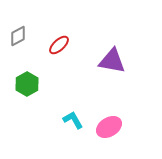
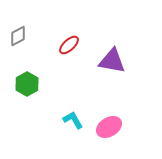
red ellipse: moved 10 px right
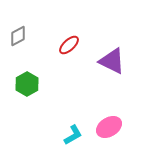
purple triangle: rotated 16 degrees clockwise
cyan L-shape: moved 15 px down; rotated 90 degrees clockwise
